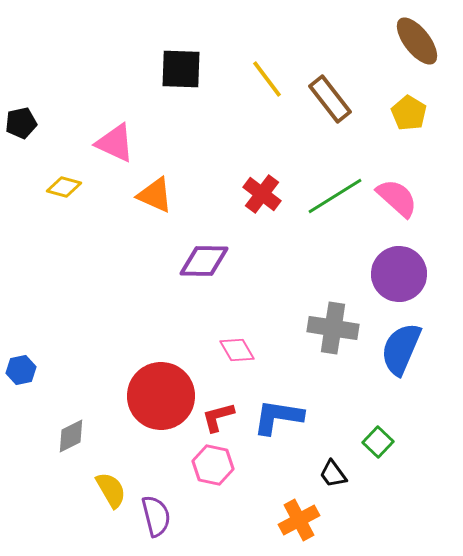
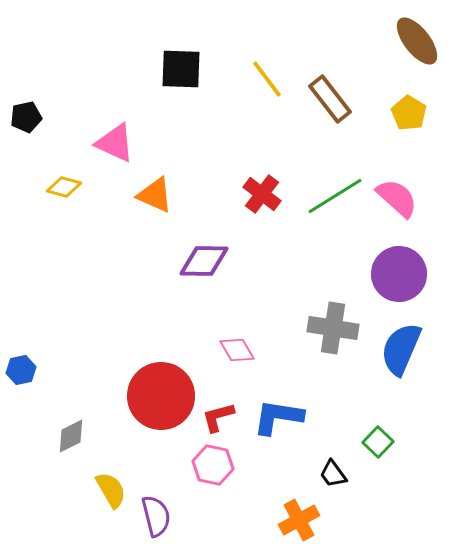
black pentagon: moved 5 px right, 6 px up
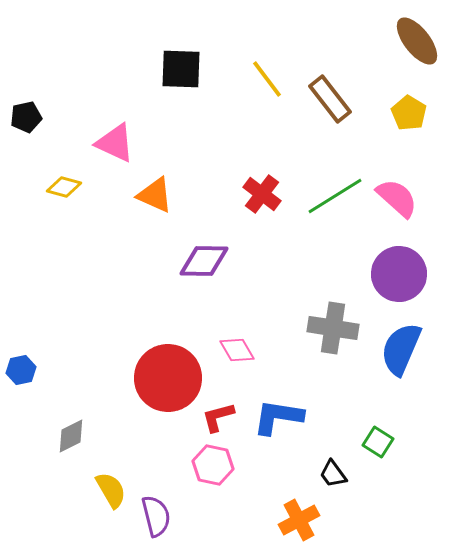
red circle: moved 7 px right, 18 px up
green square: rotated 12 degrees counterclockwise
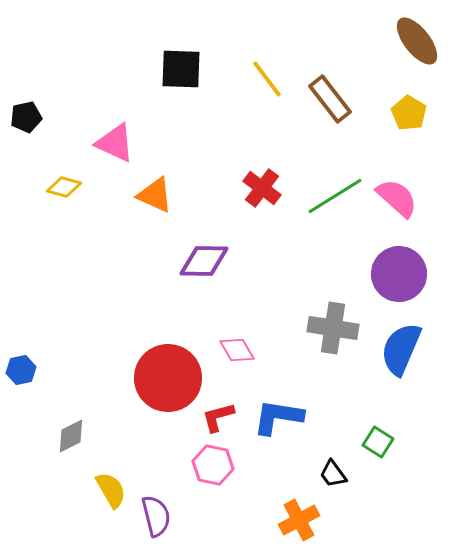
red cross: moved 6 px up
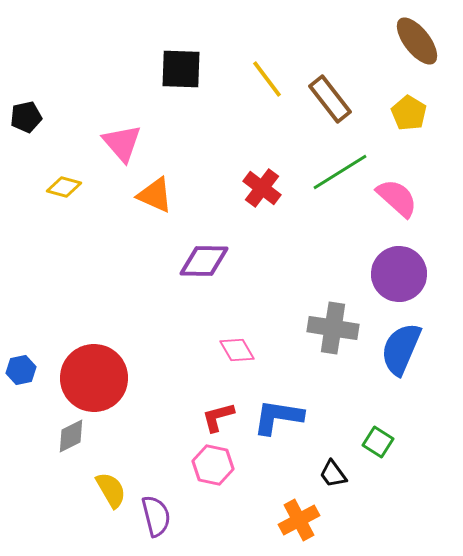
pink triangle: moved 7 px right; rotated 24 degrees clockwise
green line: moved 5 px right, 24 px up
red circle: moved 74 px left
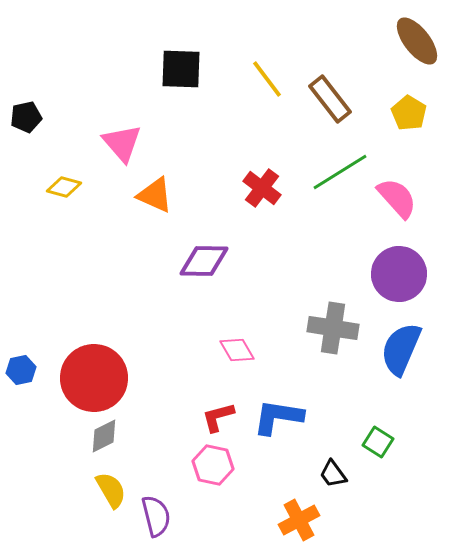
pink semicircle: rotated 6 degrees clockwise
gray diamond: moved 33 px right
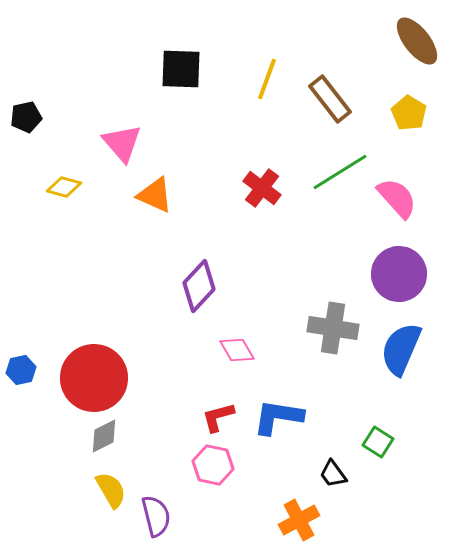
yellow line: rotated 57 degrees clockwise
purple diamond: moved 5 px left, 25 px down; rotated 48 degrees counterclockwise
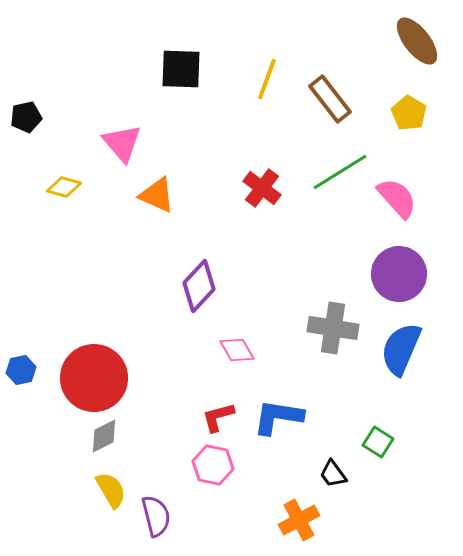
orange triangle: moved 2 px right
